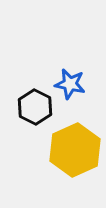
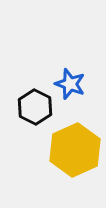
blue star: rotated 8 degrees clockwise
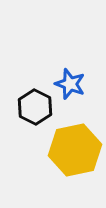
yellow hexagon: rotated 12 degrees clockwise
